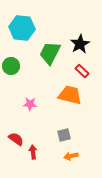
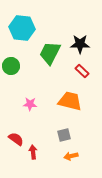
black star: rotated 30 degrees clockwise
orange trapezoid: moved 6 px down
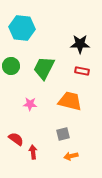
green trapezoid: moved 6 px left, 15 px down
red rectangle: rotated 32 degrees counterclockwise
gray square: moved 1 px left, 1 px up
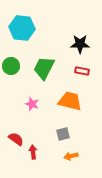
pink star: moved 2 px right; rotated 16 degrees clockwise
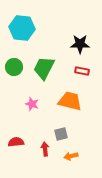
green circle: moved 3 px right, 1 px down
gray square: moved 2 px left
red semicircle: moved 3 px down; rotated 42 degrees counterclockwise
red arrow: moved 12 px right, 3 px up
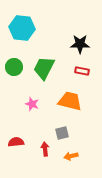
gray square: moved 1 px right, 1 px up
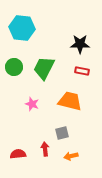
red semicircle: moved 2 px right, 12 px down
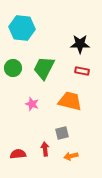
green circle: moved 1 px left, 1 px down
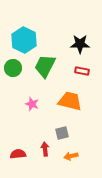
cyan hexagon: moved 2 px right, 12 px down; rotated 20 degrees clockwise
green trapezoid: moved 1 px right, 2 px up
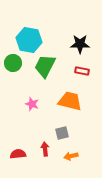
cyan hexagon: moved 5 px right; rotated 15 degrees counterclockwise
green circle: moved 5 px up
